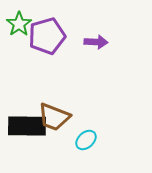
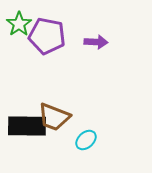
purple pentagon: rotated 27 degrees clockwise
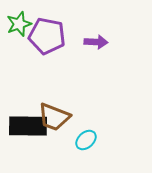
green star: rotated 15 degrees clockwise
black rectangle: moved 1 px right
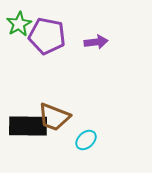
green star: rotated 10 degrees counterclockwise
purple arrow: rotated 10 degrees counterclockwise
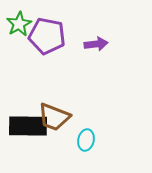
purple arrow: moved 2 px down
cyan ellipse: rotated 35 degrees counterclockwise
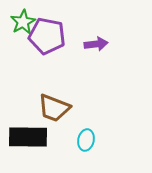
green star: moved 4 px right, 2 px up
brown trapezoid: moved 9 px up
black rectangle: moved 11 px down
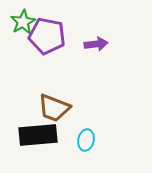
black rectangle: moved 10 px right, 2 px up; rotated 6 degrees counterclockwise
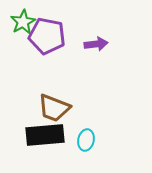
black rectangle: moved 7 px right
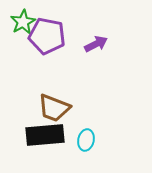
purple arrow: rotated 20 degrees counterclockwise
